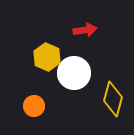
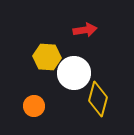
yellow hexagon: rotated 20 degrees counterclockwise
yellow diamond: moved 15 px left
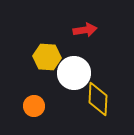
yellow diamond: rotated 12 degrees counterclockwise
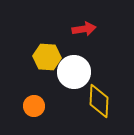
red arrow: moved 1 px left, 1 px up
white circle: moved 1 px up
yellow diamond: moved 1 px right, 2 px down
